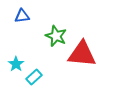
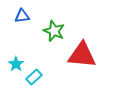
green star: moved 2 px left, 5 px up
red triangle: moved 1 px down
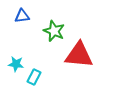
red triangle: moved 3 px left
cyan star: rotated 28 degrees counterclockwise
cyan rectangle: rotated 21 degrees counterclockwise
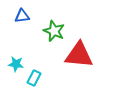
cyan rectangle: moved 1 px down
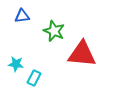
red triangle: moved 3 px right, 1 px up
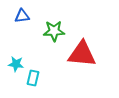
green star: rotated 25 degrees counterclockwise
cyan rectangle: moved 1 px left; rotated 14 degrees counterclockwise
